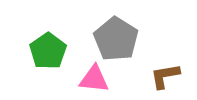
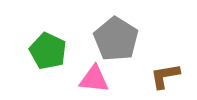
green pentagon: rotated 12 degrees counterclockwise
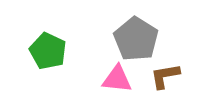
gray pentagon: moved 20 px right
pink triangle: moved 23 px right
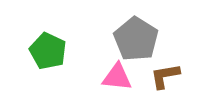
pink triangle: moved 2 px up
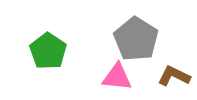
green pentagon: rotated 9 degrees clockwise
brown L-shape: moved 9 px right; rotated 36 degrees clockwise
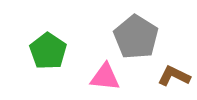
gray pentagon: moved 2 px up
pink triangle: moved 12 px left
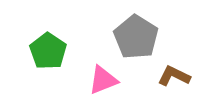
pink triangle: moved 2 px left, 3 px down; rotated 28 degrees counterclockwise
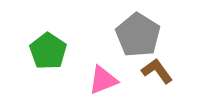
gray pentagon: moved 2 px right, 2 px up
brown L-shape: moved 17 px left, 5 px up; rotated 28 degrees clockwise
